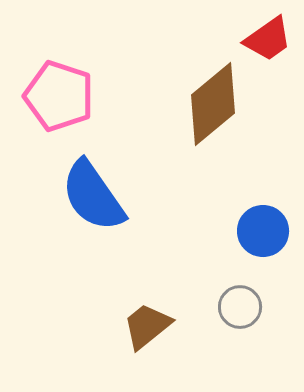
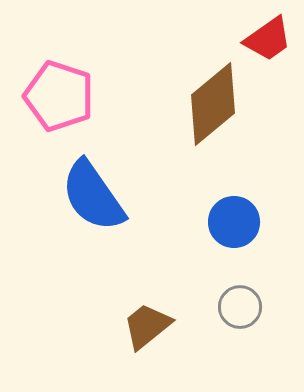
blue circle: moved 29 px left, 9 px up
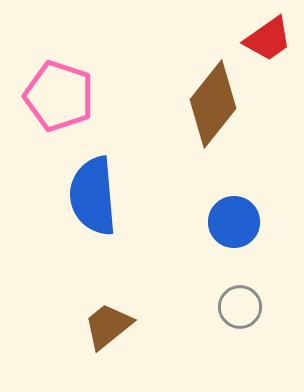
brown diamond: rotated 12 degrees counterclockwise
blue semicircle: rotated 30 degrees clockwise
brown trapezoid: moved 39 px left
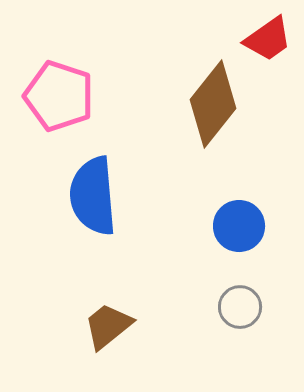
blue circle: moved 5 px right, 4 px down
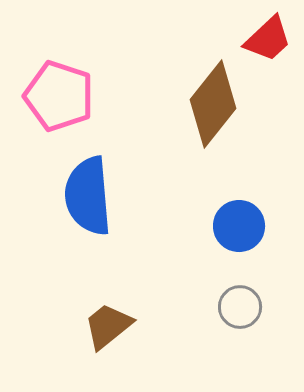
red trapezoid: rotated 8 degrees counterclockwise
blue semicircle: moved 5 px left
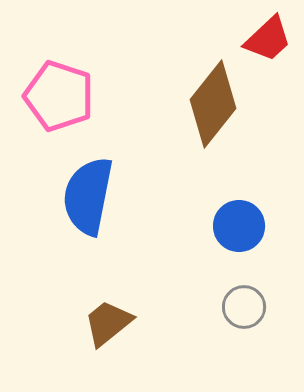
blue semicircle: rotated 16 degrees clockwise
gray circle: moved 4 px right
brown trapezoid: moved 3 px up
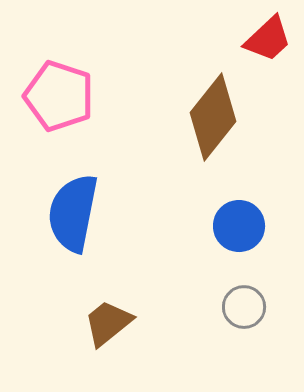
brown diamond: moved 13 px down
blue semicircle: moved 15 px left, 17 px down
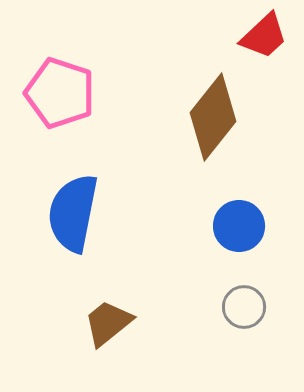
red trapezoid: moved 4 px left, 3 px up
pink pentagon: moved 1 px right, 3 px up
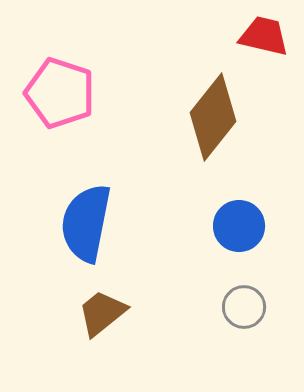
red trapezoid: rotated 124 degrees counterclockwise
blue semicircle: moved 13 px right, 10 px down
brown trapezoid: moved 6 px left, 10 px up
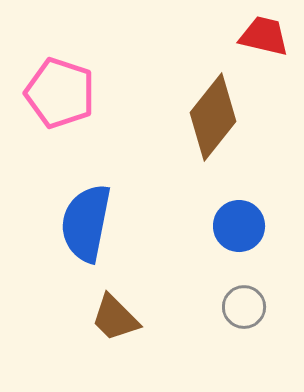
brown trapezoid: moved 13 px right, 5 px down; rotated 96 degrees counterclockwise
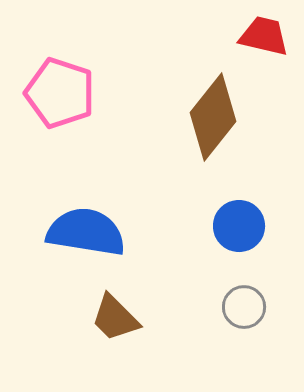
blue semicircle: moved 9 px down; rotated 88 degrees clockwise
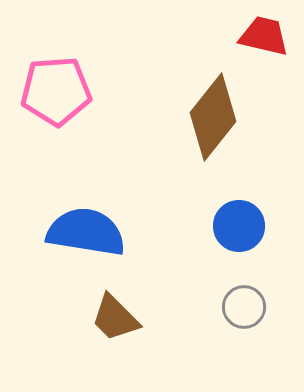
pink pentagon: moved 4 px left, 2 px up; rotated 22 degrees counterclockwise
